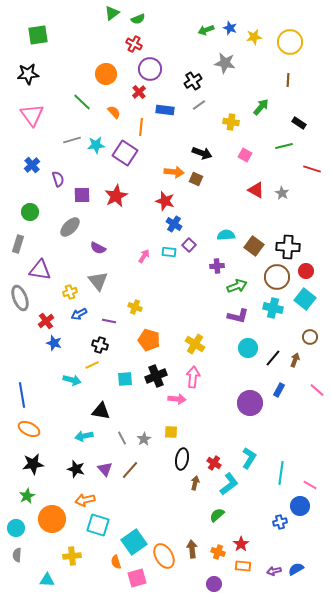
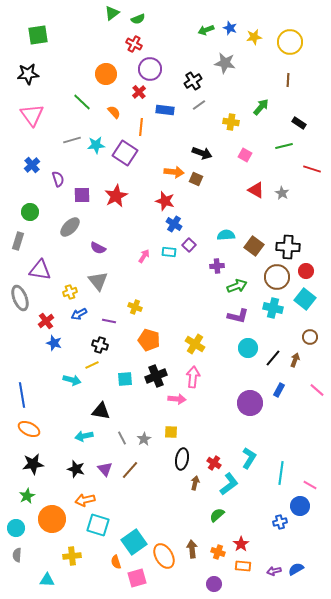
gray rectangle at (18, 244): moved 3 px up
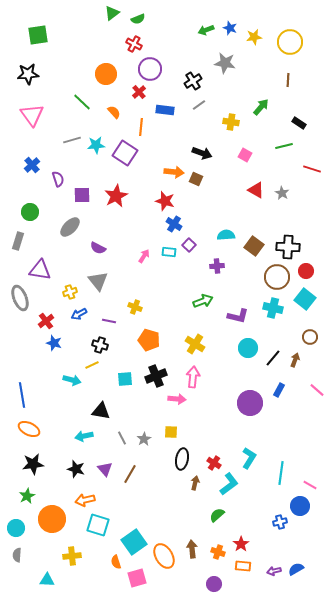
green arrow at (237, 286): moved 34 px left, 15 px down
brown line at (130, 470): moved 4 px down; rotated 12 degrees counterclockwise
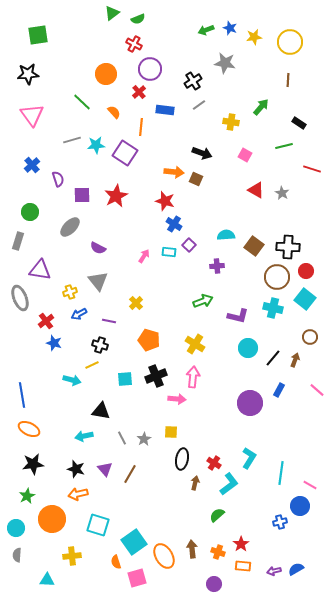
yellow cross at (135, 307): moved 1 px right, 4 px up; rotated 24 degrees clockwise
orange arrow at (85, 500): moved 7 px left, 6 px up
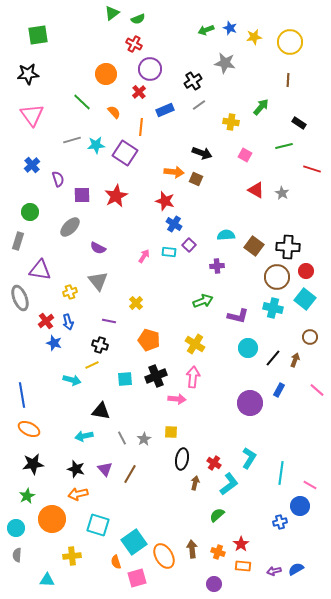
blue rectangle at (165, 110): rotated 30 degrees counterclockwise
blue arrow at (79, 314): moved 11 px left, 8 px down; rotated 77 degrees counterclockwise
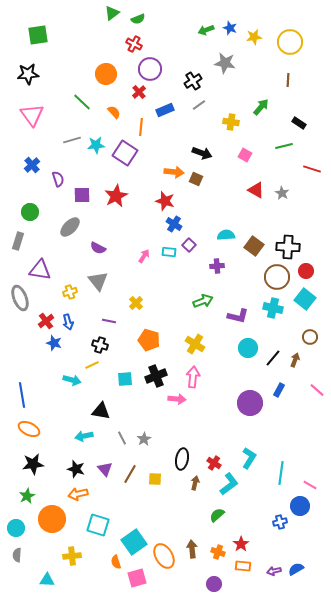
yellow square at (171, 432): moved 16 px left, 47 px down
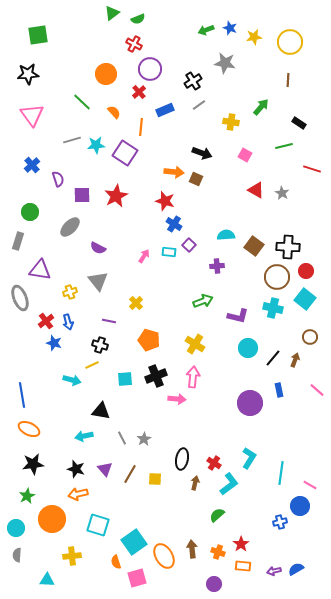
blue rectangle at (279, 390): rotated 40 degrees counterclockwise
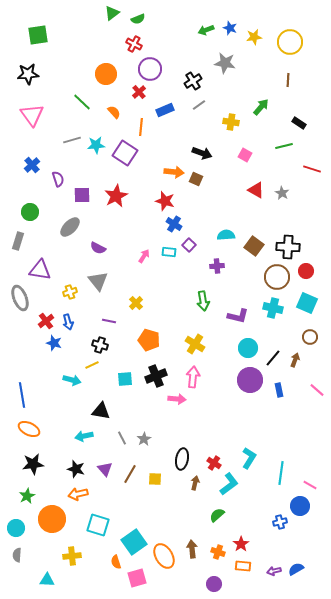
cyan square at (305, 299): moved 2 px right, 4 px down; rotated 15 degrees counterclockwise
green arrow at (203, 301): rotated 102 degrees clockwise
purple circle at (250, 403): moved 23 px up
